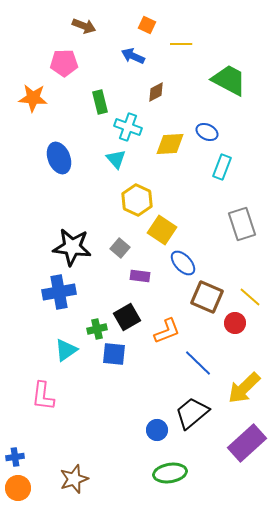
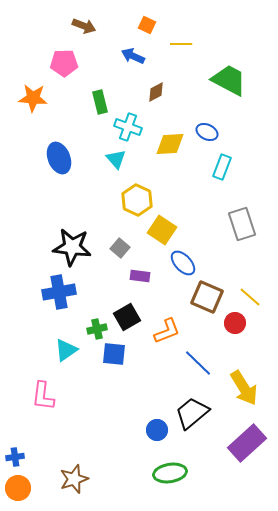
yellow arrow at (244, 388): rotated 78 degrees counterclockwise
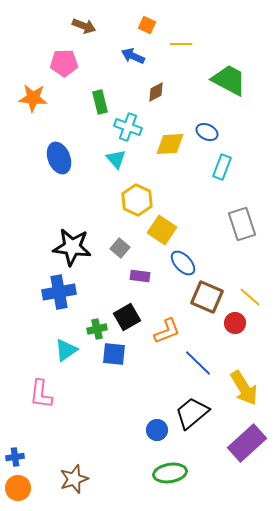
pink L-shape at (43, 396): moved 2 px left, 2 px up
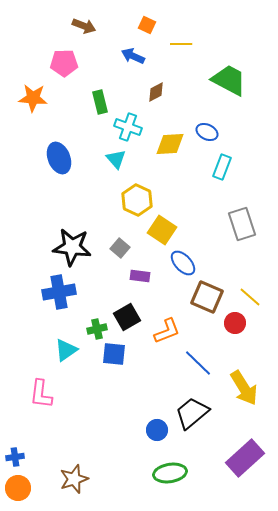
purple rectangle at (247, 443): moved 2 px left, 15 px down
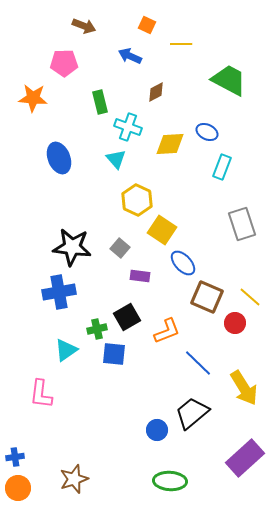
blue arrow at (133, 56): moved 3 px left
green ellipse at (170, 473): moved 8 px down; rotated 12 degrees clockwise
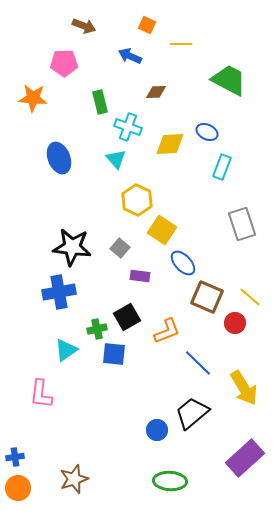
brown diamond at (156, 92): rotated 25 degrees clockwise
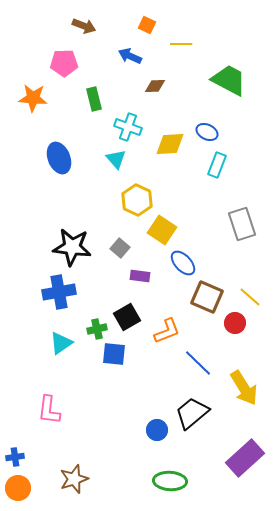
brown diamond at (156, 92): moved 1 px left, 6 px up
green rectangle at (100, 102): moved 6 px left, 3 px up
cyan rectangle at (222, 167): moved 5 px left, 2 px up
cyan triangle at (66, 350): moved 5 px left, 7 px up
pink L-shape at (41, 394): moved 8 px right, 16 px down
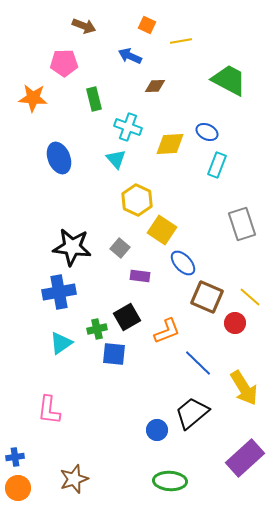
yellow line at (181, 44): moved 3 px up; rotated 10 degrees counterclockwise
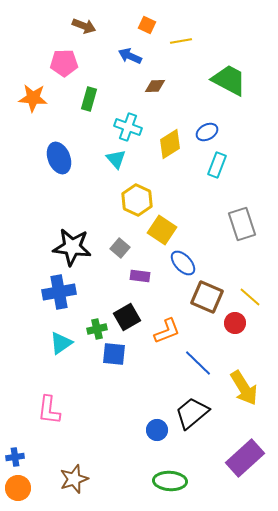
green rectangle at (94, 99): moved 5 px left; rotated 30 degrees clockwise
blue ellipse at (207, 132): rotated 55 degrees counterclockwise
yellow diamond at (170, 144): rotated 28 degrees counterclockwise
